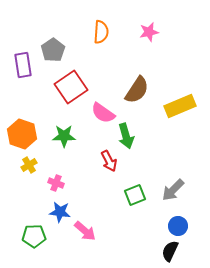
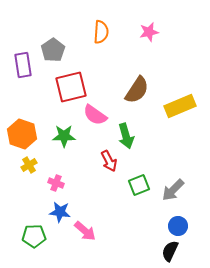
red square: rotated 20 degrees clockwise
pink semicircle: moved 8 px left, 2 px down
green square: moved 4 px right, 10 px up
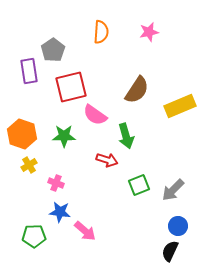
purple rectangle: moved 6 px right, 6 px down
red arrow: moved 2 px left, 1 px up; rotated 45 degrees counterclockwise
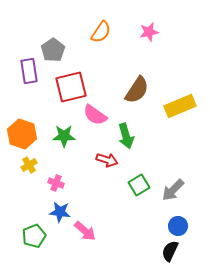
orange semicircle: rotated 30 degrees clockwise
green square: rotated 10 degrees counterclockwise
green pentagon: rotated 20 degrees counterclockwise
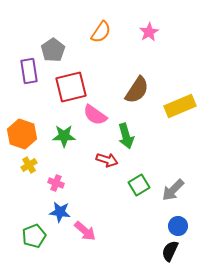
pink star: rotated 18 degrees counterclockwise
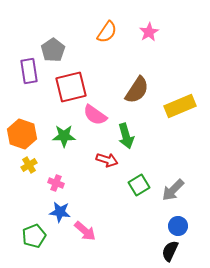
orange semicircle: moved 6 px right
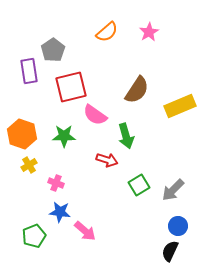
orange semicircle: rotated 15 degrees clockwise
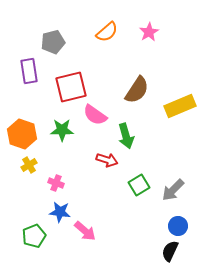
gray pentagon: moved 8 px up; rotated 20 degrees clockwise
green star: moved 2 px left, 6 px up
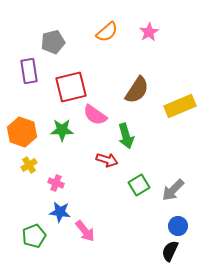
orange hexagon: moved 2 px up
pink arrow: rotated 10 degrees clockwise
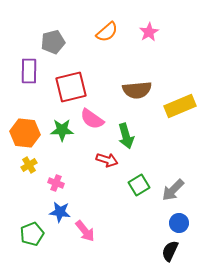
purple rectangle: rotated 10 degrees clockwise
brown semicircle: rotated 52 degrees clockwise
pink semicircle: moved 3 px left, 4 px down
orange hexagon: moved 3 px right, 1 px down; rotated 12 degrees counterclockwise
blue circle: moved 1 px right, 3 px up
green pentagon: moved 2 px left, 2 px up
